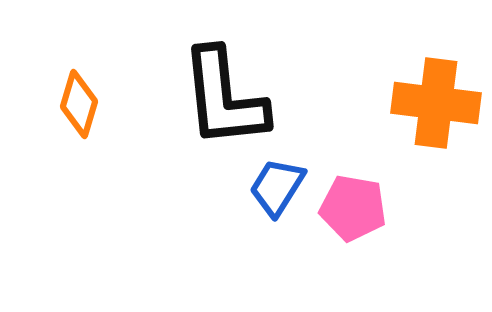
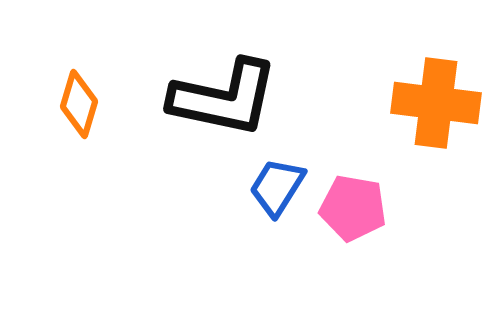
black L-shape: rotated 72 degrees counterclockwise
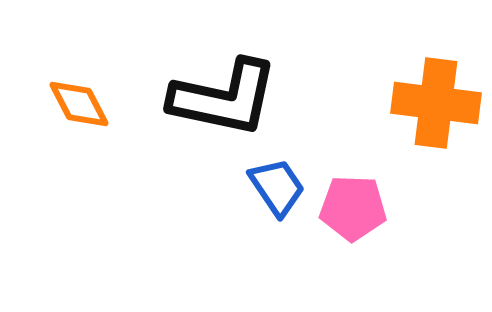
orange diamond: rotated 44 degrees counterclockwise
blue trapezoid: rotated 114 degrees clockwise
pink pentagon: rotated 8 degrees counterclockwise
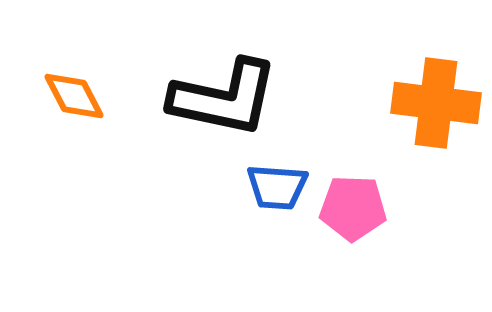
orange diamond: moved 5 px left, 8 px up
blue trapezoid: rotated 128 degrees clockwise
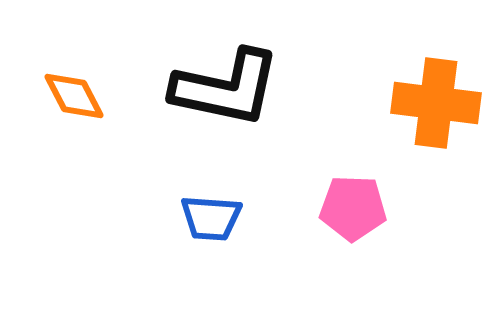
black L-shape: moved 2 px right, 10 px up
blue trapezoid: moved 66 px left, 31 px down
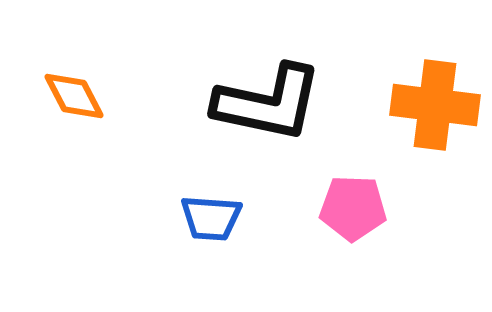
black L-shape: moved 42 px right, 15 px down
orange cross: moved 1 px left, 2 px down
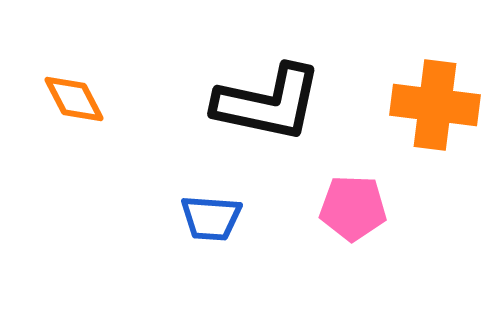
orange diamond: moved 3 px down
